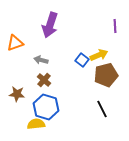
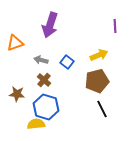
blue square: moved 15 px left, 2 px down
brown pentagon: moved 9 px left, 6 px down
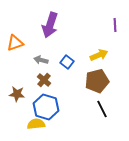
purple line: moved 1 px up
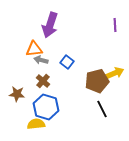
orange triangle: moved 19 px right, 6 px down; rotated 12 degrees clockwise
yellow arrow: moved 16 px right, 18 px down
brown cross: moved 1 px left, 1 px down
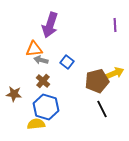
brown star: moved 3 px left
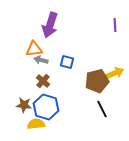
blue square: rotated 24 degrees counterclockwise
brown star: moved 10 px right, 11 px down
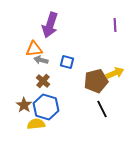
brown pentagon: moved 1 px left
brown star: rotated 28 degrees clockwise
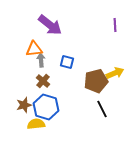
purple arrow: rotated 70 degrees counterclockwise
gray arrow: rotated 72 degrees clockwise
brown star: rotated 21 degrees clockwise
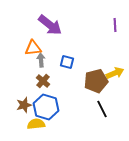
orange triangle: moved 1 px left, 1 px up
